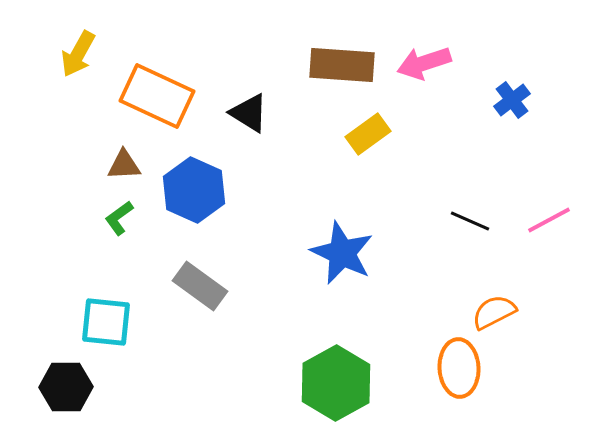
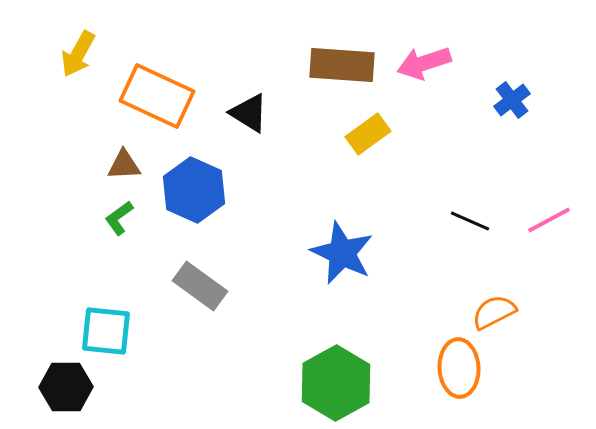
cyan square: moved 9 px down
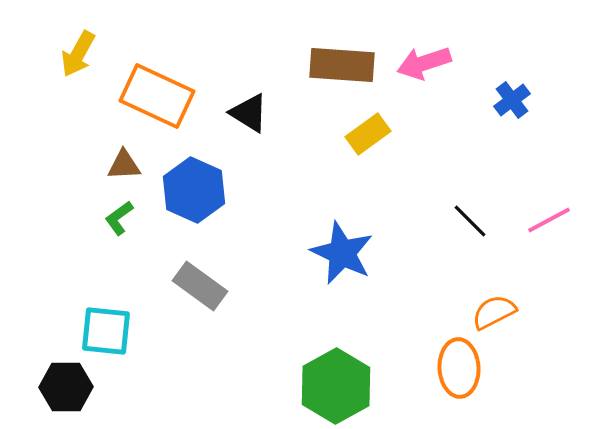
black line: rotated 21 degrees clockwise
green hexagon: moved 3 px down
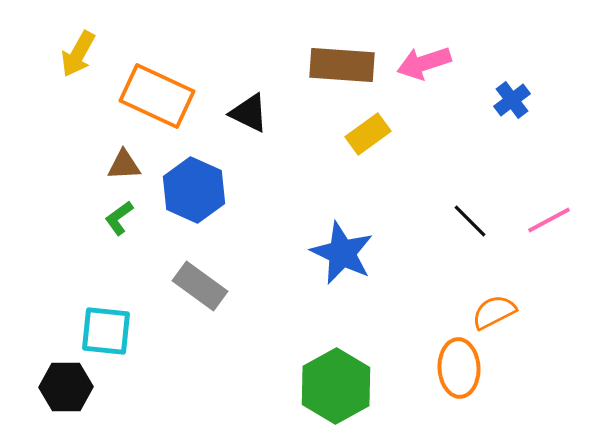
black triangle: rotated 6 degrees counterclockwise
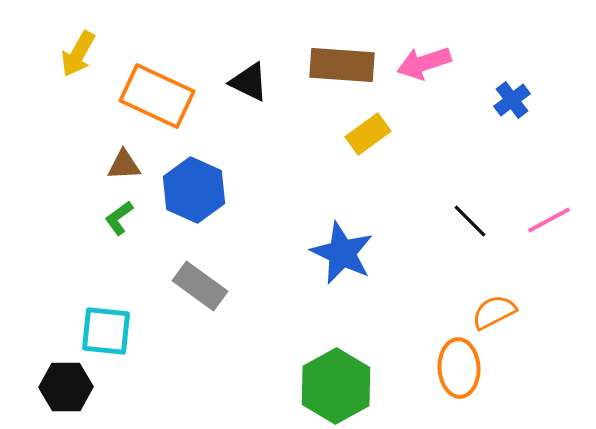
black triangle: moved 31 px up
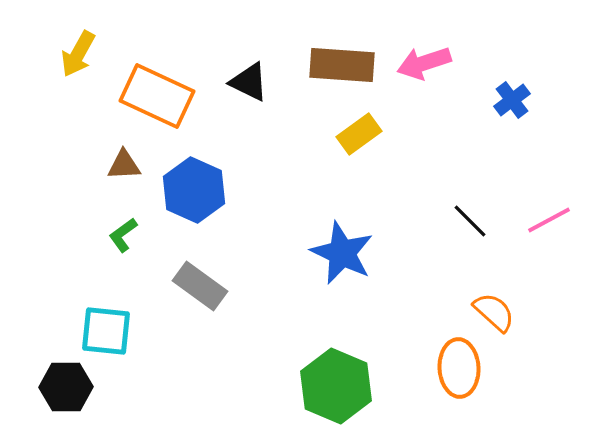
yellow rectangle: moved 9 px left
green L-shape: moved 4 px right, 17 px down
orange semicircle: rotated 69 degrees clockwise
green hexagon: rotated 8 degrees counterclockwise
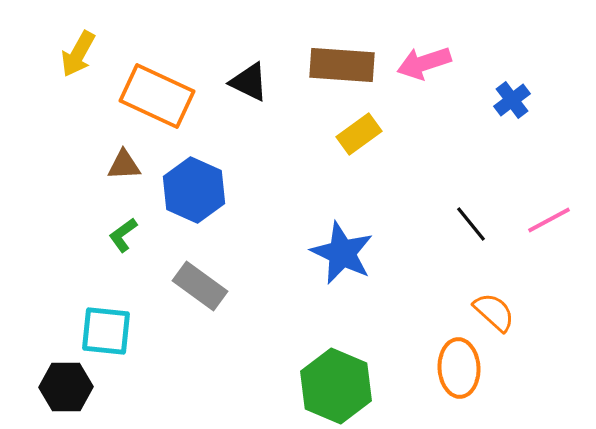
black line: moved 1 px right, 3 px down; rotated 6 degrees clockwise
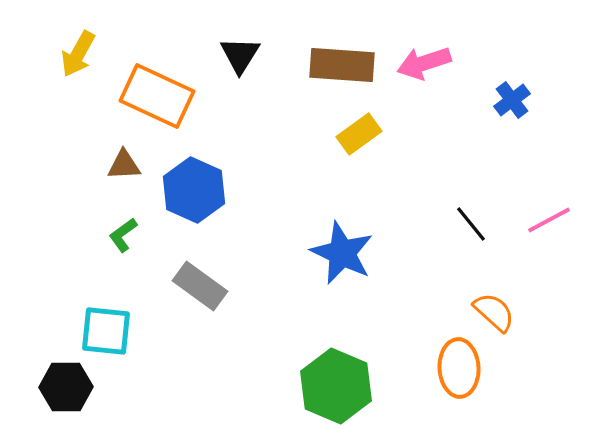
black triangle: moved 9 px left, 27 px up; rotated 36 degrees clockwise
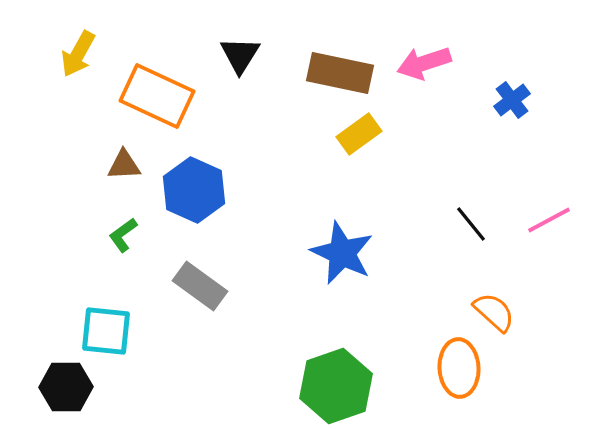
brown rectangle: moved 2 px left, 8 px down; rotated 8 degrees clockwise
green hexagon: rotated 18 degrees clockwise
